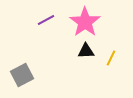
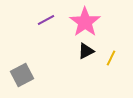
black triangle: rotated 24 degrees counterclockwise
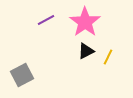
yellow line: moved 3 px left, 1 px up
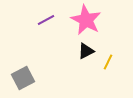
pink star: moved 1 px right, 2 px up; rotated 8 degrees counterclockwise
yellow line: moved 5 px down
gray square: moved 1 px right, 3 px down
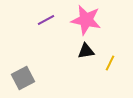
pink star: rotated 16 degrees counterclockwise
black triangle: rotated 18 degrees clockwise
yellow line: moved 2 px right, 1 px down
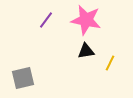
purple line: rotated 24 degrees counterclockwise
gray square: rotated 15 degrees clockwise
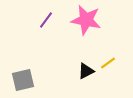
black triangle: moved 20 px down; rotated 18 degrees counterclockwise
yellow line: moved 2 px left; rotated 28 degrees clockwise
gray square: moved 2 px down
